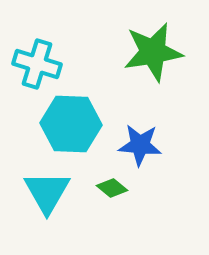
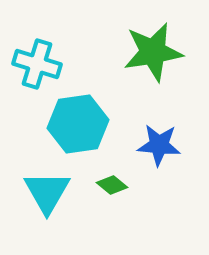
cyan hexagon: moved 7 px right; rotated 10 degrees counterclockwise
blue star: moved 19 px right
green diamond: moved 3 px up
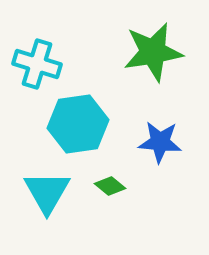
blue star: moved 1 px right, 3 px up
green diamond: moved 2 px left, 1 px down
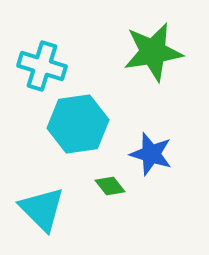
cyan cross: moved 5 px right, 2 px down
blue star: moved 9 px left, 12 px down; rotated 12 degrees clockwise
green diamond: rotated 12 degrees clockwise
cyan triangle: moved 5 px left, 17 px down; rotated 15 degrees counterclockwise
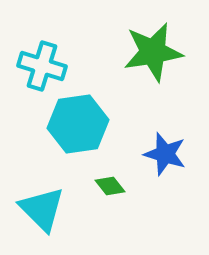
blue star: moved 14 px right
